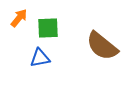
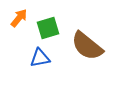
green square: rotated 15 degrees counterclockwise
brown semicircle: moved 15 px left
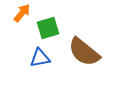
orange arrow: moved 3 px right, 5 px up
brown semicircle: moved 3 px left, 6 px down
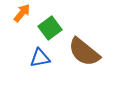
green square: moved 2 px right; rotated 20 degrees counterclockwise
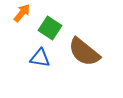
green square: rotated 20 degrees counterclockwise
blue triangle: rotated 20 degrees clockwise
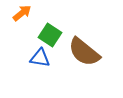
orange arrow: rotated 12 degrees clockwise
green square: moved 7 px down
